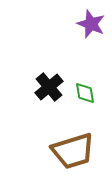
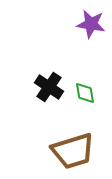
purple star: rotated 12 degrees counterclockwise
black cross: rotated 16 degrees counterclockwise
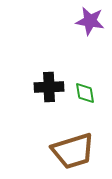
purple star: moved 1 px left, 3 px up
black cross: rotated 36 degrees counterclockwise
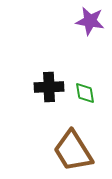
brown trapezoid: rotated 75 degrees clockwise
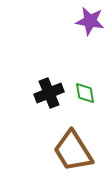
black cross: moved 6 px down; rotated 20 degrees counterclockwise
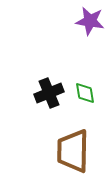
brown trapezoid: rotated 33 degrees clockwise
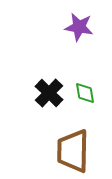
purple star: moved 11 px left, 6 px down
black cross: rotated 24 degrees counterclockwise
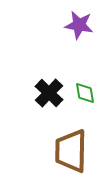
purple star: moved 2 px up
brown trapezoid: moved 2 px left
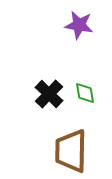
black cross: moved 1 px down
